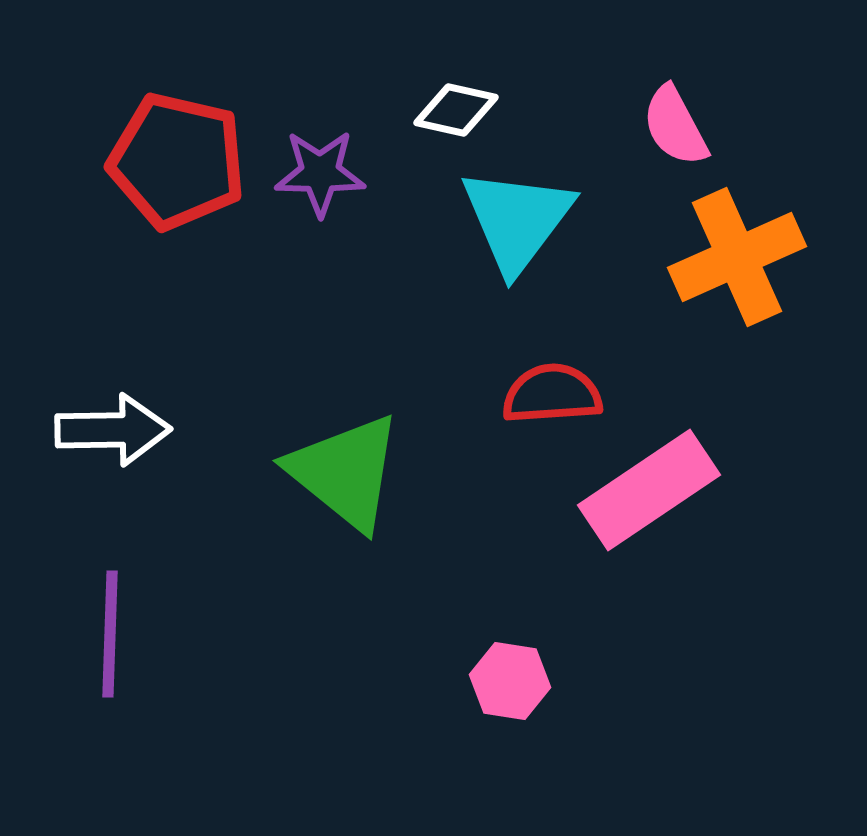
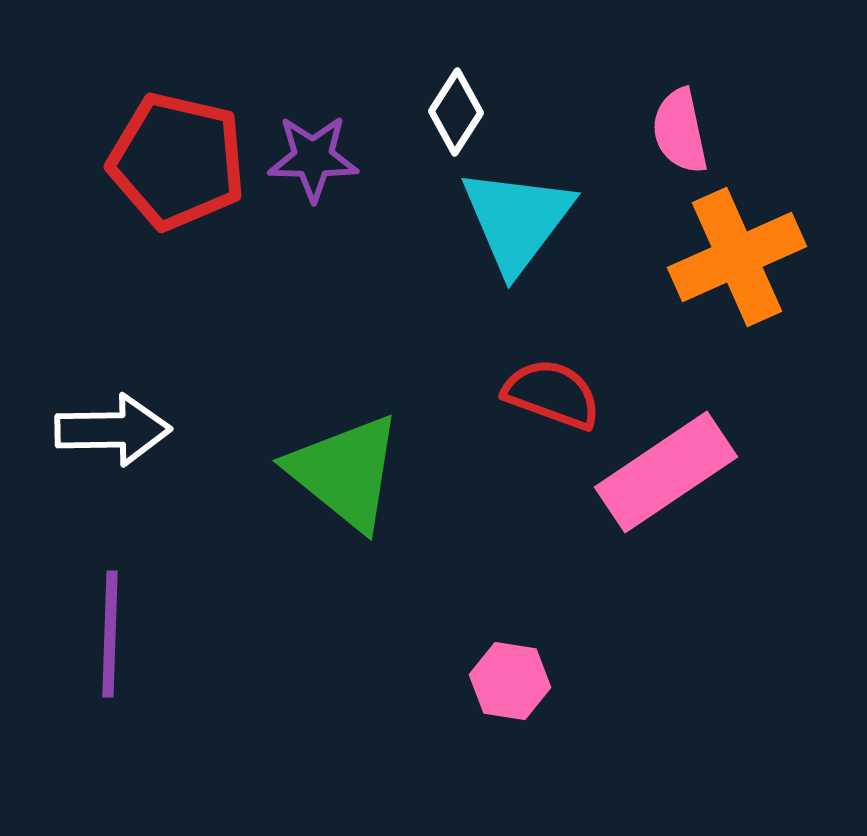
white diamond: moved 2 px down; rotated 70 degrees counterclockwise
pink semicircle: moved 5 px right, 5 px down; rotated 16 degrees clockwise
purple star: moved 7 px left, 15 px up
red semicircle: rotated 24 degrees clockwise
pink rectangle: moved 17 px right, 18 px up
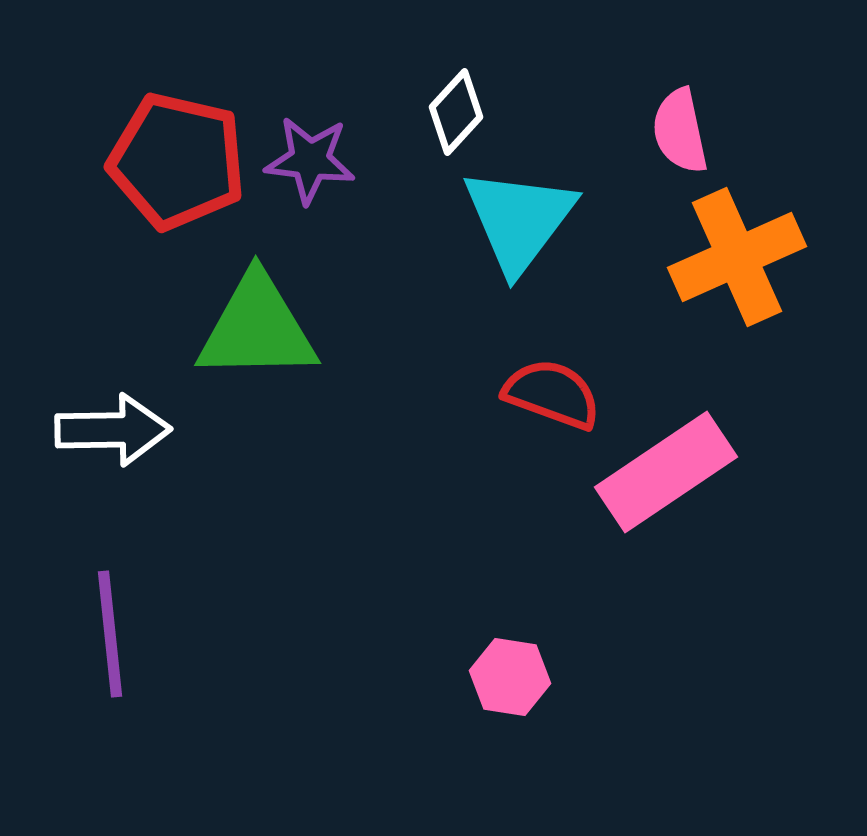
white diamond: rotated 10 degrees clockwise
purple star: moved 3 px left, 2 px down; rotated 6 degrees clockwise
cyan triangle: moved 2 px right
green triangle: moved 88 px left, 144 px up; rotated 40 degrees counterclockwise
purple line: rotated 8 degrees counterclockwise
pink hexagon: moved 4 px up
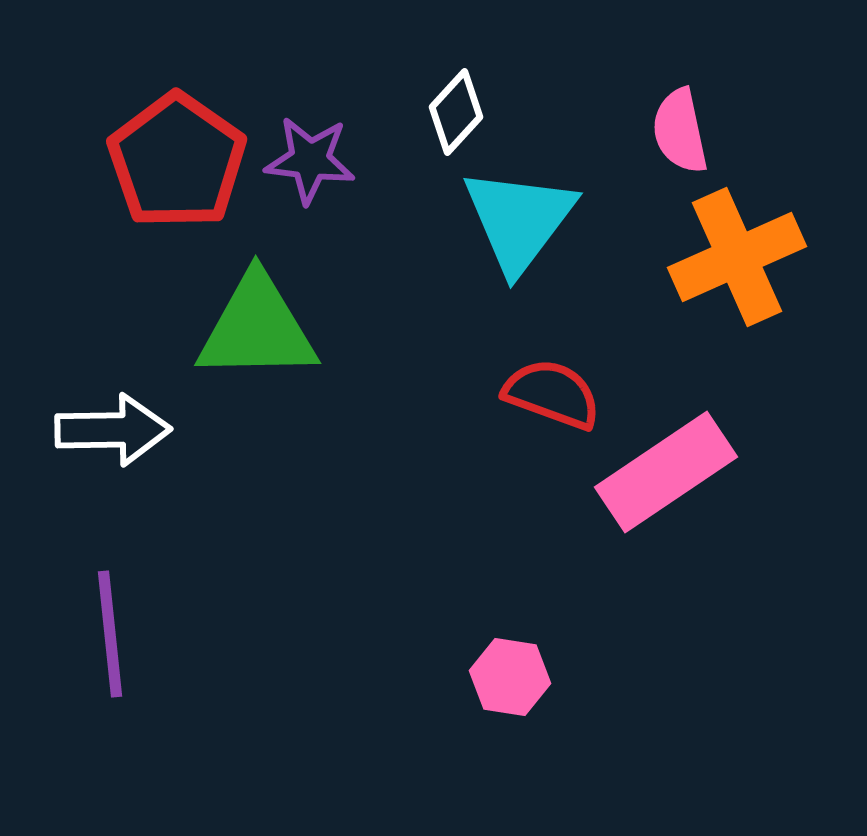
red pentagon: rotated 22 degrees clockwise
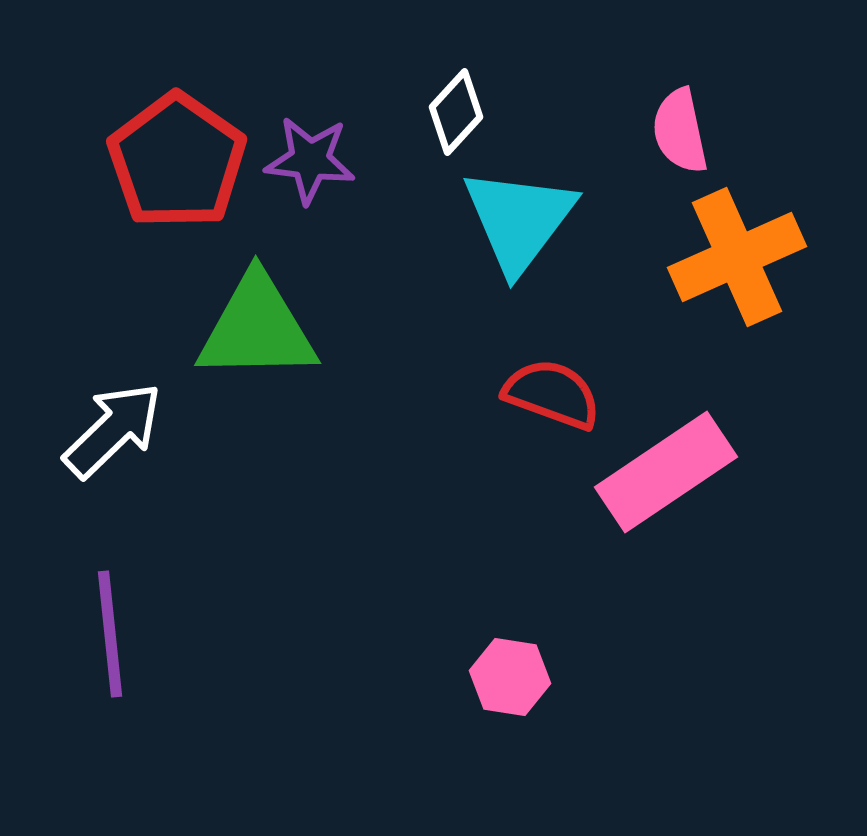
white arrow: rotated 43 degrees counterclockwise
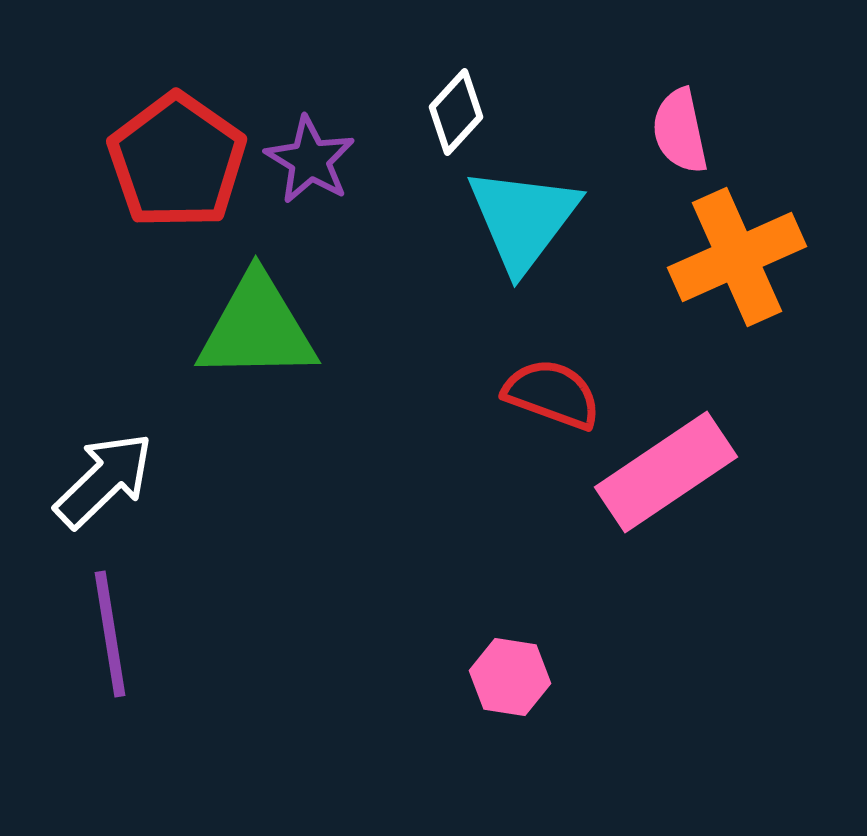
purple star: rotated 24 degrees clockwise
cyan triangle: moved 4 px right, 1 px up
white arrow: moved 9 px left, 50 px down
purple line: rotated 3 degrees counterclockwise
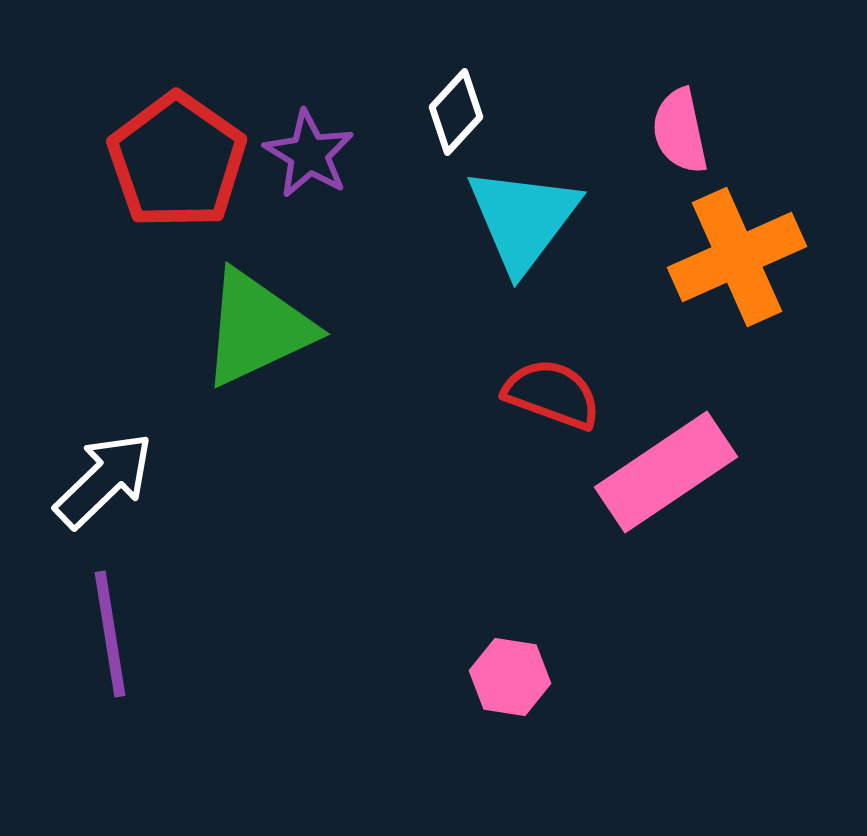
purple star: moved 1 px left, 6 px up
green triangle: rotated 24 degrees counterclockwise
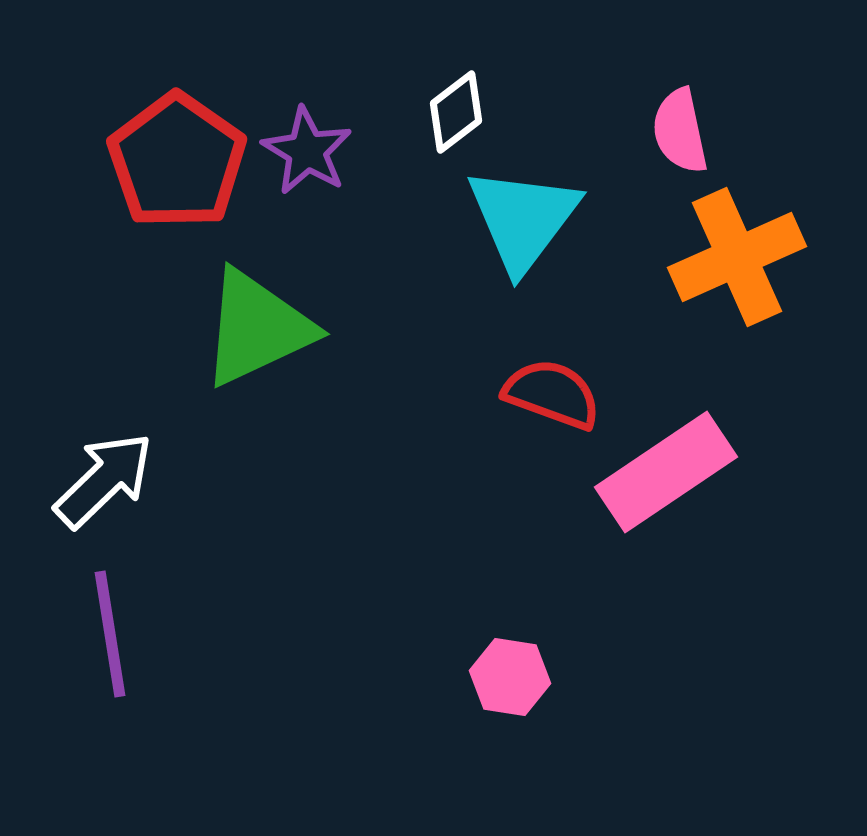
white diamond: rotated 10 degrees clockwise
purple star: moved 2 px left, 3 px up
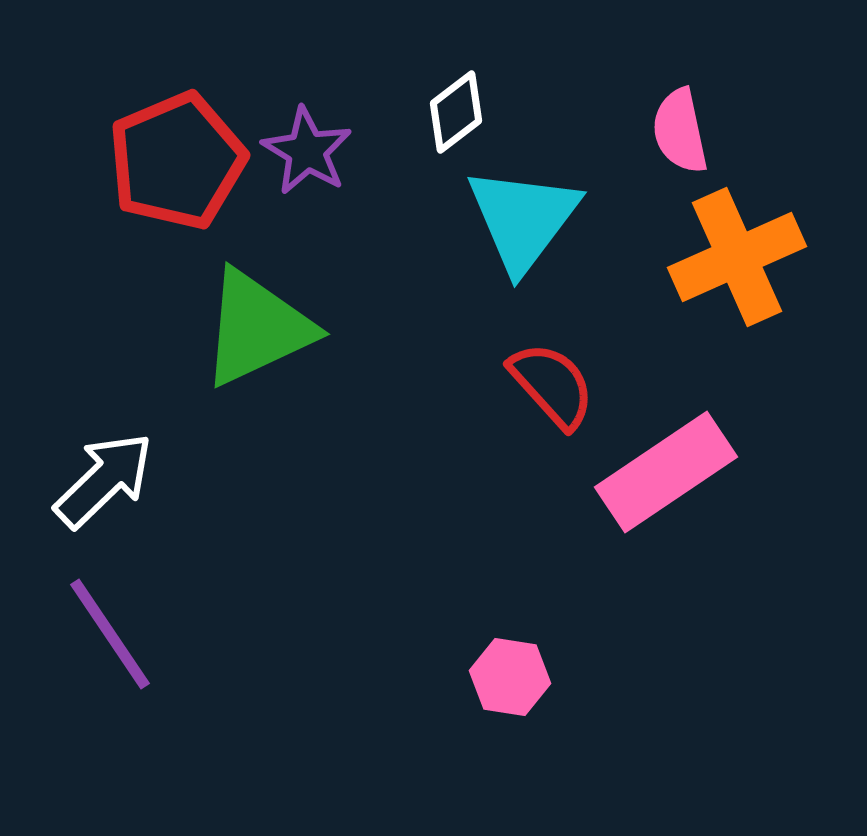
red pentagon: rotated 14 degrees clockwise
red semicircle: moved 9 px up; rotated 28 degrees clockwise
purple line: rotated 25 degrees counterclockwise
